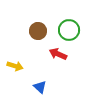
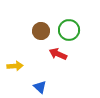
brown circle: moved 3 px right
yellow arrow: rotated 21 degrees counterclockwise
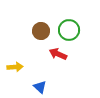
yellow arrow: moved 1 px down
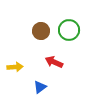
red arrow: moved 4 px left, 8 px down
blue triangle: rotated 40 degrees clockwise
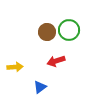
brown circle: moved 6 px right, 1 px down
red arrow: moved 2 px right, 1 px up; rotated 42 degrees counterclockwise
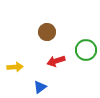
green circle: moved 17 px right, 20 px down
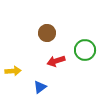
brown circle: moved 1 px down
green circle: moved 1 px left
yellow arrow: moved 2 px left, 4 px down
